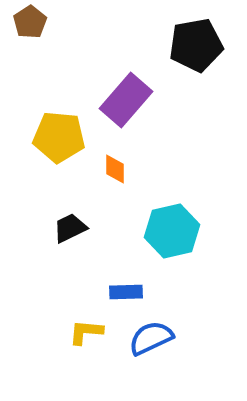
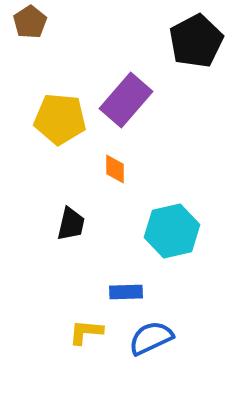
black pentagon: moved 4 px up; rotated 18 degrees counterclockwise
yellow pentagon: moved 1 px right, 18 px up
black trapezoid: moved 1 px right, 4 px up; rotated 129 degrees clockwise
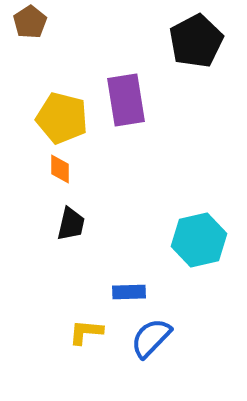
purple rectangle: rotated 50 degrees counterclockwise
yellow pentagon: moved 2 px right, 1 px up; rotated 9 degrees clockwise
orange diamond: moved 55 px left
cyan hexagon: moved 27 px right, 9 px down
blue rectangle: moved 3 px right
blue semicircle: rotated 21 degrees counterclockwise
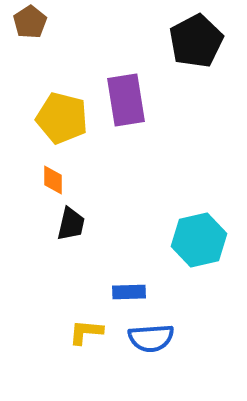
orange diamond: moved 7 px left, 11 px down
blue semicircle: rotated 138 degrees counterclockwise
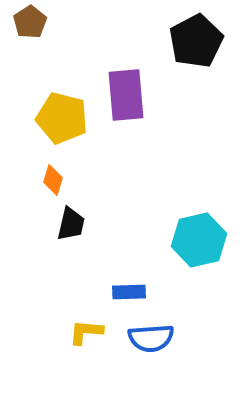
purple rectangle: moved 5 px up; rotated 4 degrees clockwise
orange diamond: rotated 16 degrees clockwise
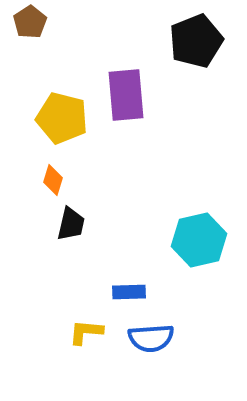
black pentagon: rotated 6 degrees clockwise
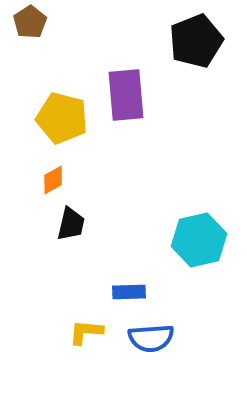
orange diamond: rotated 44 degrees clockwise
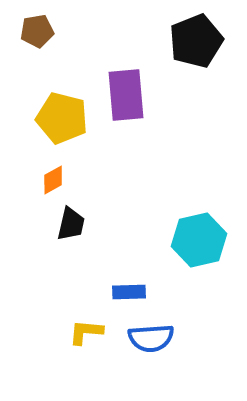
brown pentagon: moved 7 px right, 9 px down; rotated 24 degrees clockwise
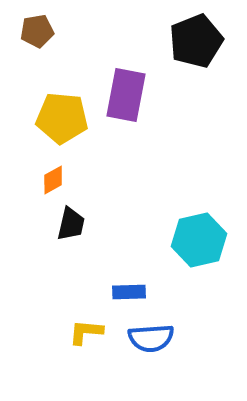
purple rectangle: rotated 16 degrees clockwise
yellow pentagon: rotated 9 degrees counterclockwise
